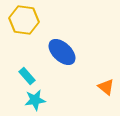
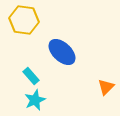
cyan rectangle: moved 4 px right
orange triangle: rotated 36 degrees clockwise
cyan star: rotated 15 degrees counterclockwise
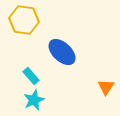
orange triangle: rotated 12 degrees counterclockwise
cyan star: moved 1 px left
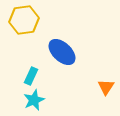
yellow hexagon: rotated 16 degrees counterclockwise
cyan rectangle: rotated 66 degrees clockwise
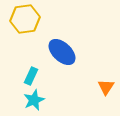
yellow hexagon: moved 1 px right, 1 px up
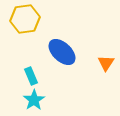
cyan rectangle: rotated 48 degrees counterclockwise
orange triangle: moved 24 px up
cyan star: rotated 10 degrees counterclockwise
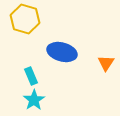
yellow hexagon: rotated 24 degrees clockwise
blue ellipse: rotated 28 degrees counterclockwise
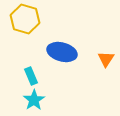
orange triangle: moved 4 px up
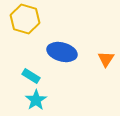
cyan rectangle: rotated 36 degrees counterclockwise
cyan star: moved 2 px right
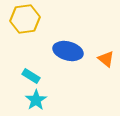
yellow hexagon: rotated 24 degrees counterclockwise
blue ellipse: moved 6 px right, 1 px up
orange triangle: rotated 24 degrees counterclockwise
